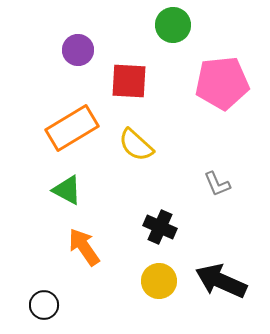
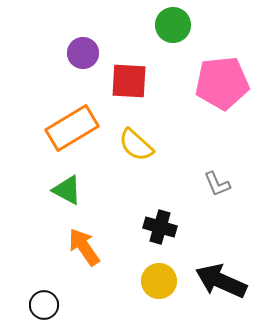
purple circle: moved 5 px right, 3 px down
black cross: rotated 8 degrees counterclockwise
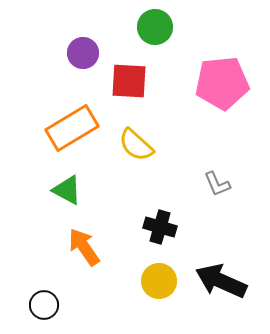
green circle: moved 18 px left, 2 px down
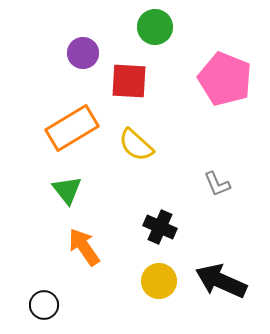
pink pentagon: moved 3 px right, 4 px up; rotated 28 degrees clockwise
green triangle: rotated 24 degrees clockwise
black cross: rotated 8 degrees clockwise
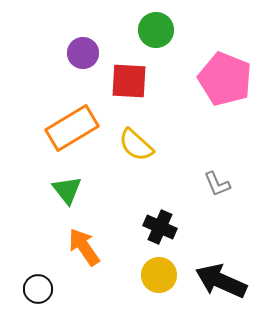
green circle: moved 1 px right, 3 px down
yellow circle: moved 6 px up
black circle: moved 6 px left, 16 px up
